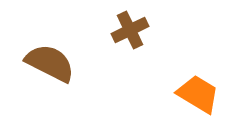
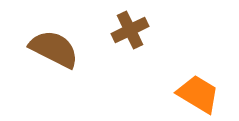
brown semicircle: moved 4 px right, 14 px up
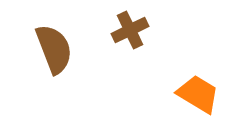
brown semicircle: rotated 42 degrees clockwise
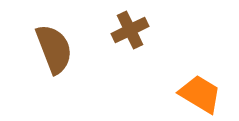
orange trapezoid: moved 2 px right
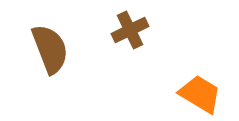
brown semicircle: moved 4 px left
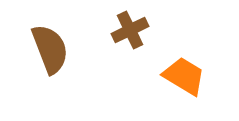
orange trapezoid: moved 16 px left, 18 px up
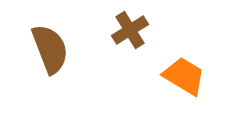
brown cross: rotated 6 degrees counterclockwise
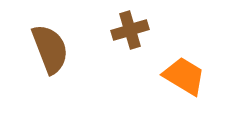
brown cross: rotated 15 degrees clockwise
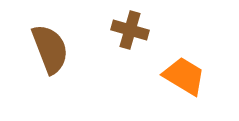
brown cross: rotated 33 degrees clockwise
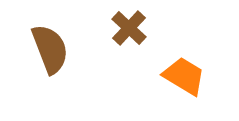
brown cross: moved 1 px left, 2 px up; rotated 27 degrees clockwise
